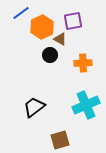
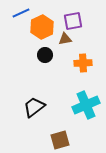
blue line: rotated 12 degrees clockwise
brown triangle: moved 5 px right; rotated 40 degrees counterclockwise
black circle: moved 5 px left
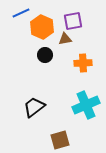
orange hexagon: rotated 10 degrees counterclockwise
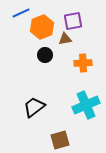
orange hexagon: rotated 15 degrees clockwise
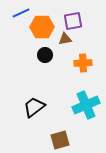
orange hexagon: rotated 20 degrees clockwise
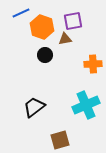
orange hexagon: rotated 20 degrees clockwise
orange cross: moved 10 px right, 1 px down
